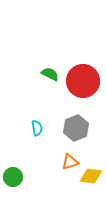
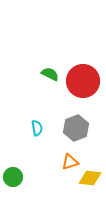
yellow diamond: moved 1 px left, 2 px down
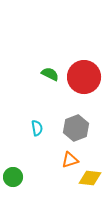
red circle: moved 1 px right, 4 px up
orange triangle: moved 2 px up
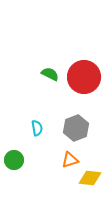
green circle: moved 1 px right, 17 px up
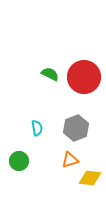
green circle: moved 5 px right, 1 px down
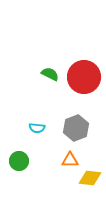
cyan semicircle: rotated 105 degrees clockwise
orange triangle: rotated 18 degrees clockwise
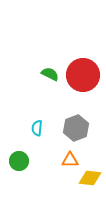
red circle: moved 1 px left, 2 px up
cyan semicircle: rotated 91 degrees clockwise
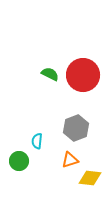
cyan semicircle: moved 13 px down
orange triangle: rotated 18 degrees counterclockwise
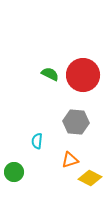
gray hexagon: moved 6 px up; rotated 25 degrees clockwise
green circle: moved 5 px left, 11 px down
yellow diamond: rotated 20 degrees clockwise
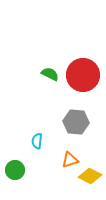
green circle: moved 1 px right, 2 px up
yellow diamond: moved 2 px up
